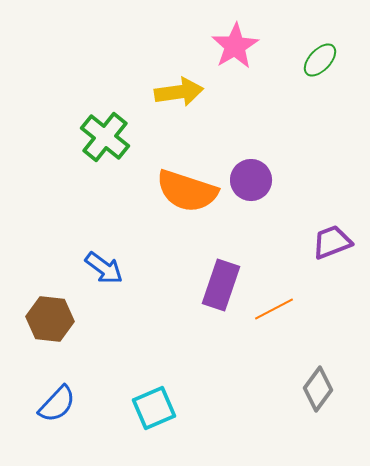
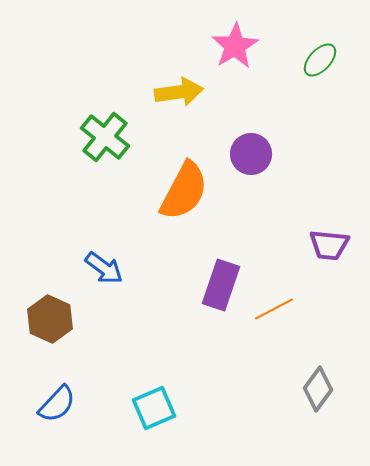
purple circle: moved 26 px up
orange semicircle: moved 3 px left; rotated 80 degrees counterclockwise
purple trapezoid: moved 3 px left, 3 px down; rotated 153 degrees counterclockwise
brown hexagon: rotated 18 degrees clockwise
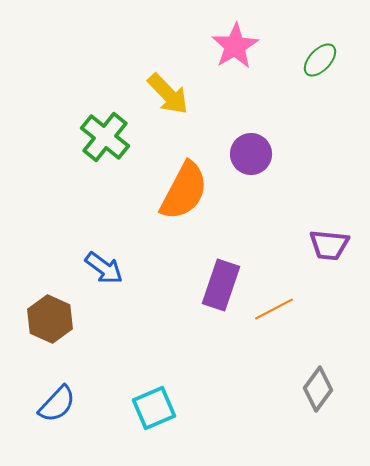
yellow arrow: moved 11 px left, 2 px down; rotated 54 degrees clockwise
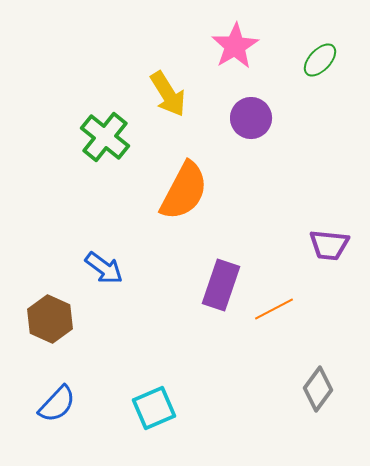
yellow arrow: rotated 12 degrees clockwise
purple circle: moved 36 px up
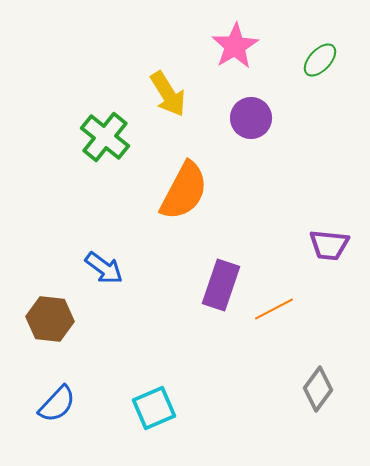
brown hexagon: rotated 18 degrees counterclockwise
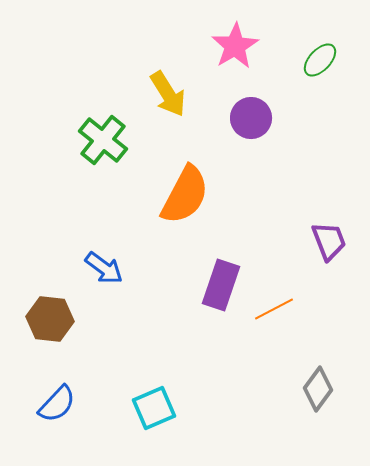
green cross: moved 2 px left, 3 px down
orange semicircle: moved 1 px right, 4 px down
purple trapezoid: moved 4 px up; rotated 117 degrees counterclockwise
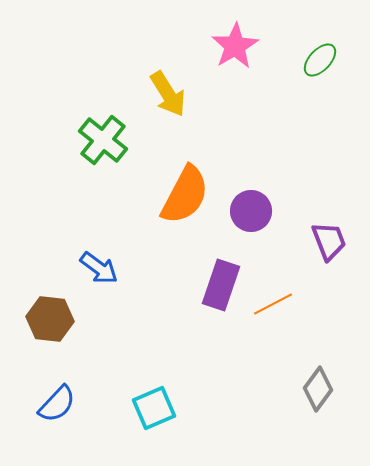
purple circle: moved 93 px down
blue arrow: moved 5 px left
orange line: moved 1 px left, 5 px up
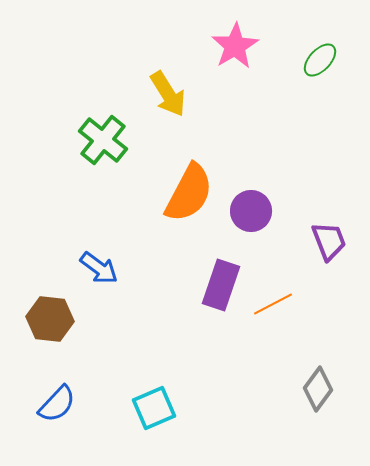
orange semicircle: moved 4 px right, 2 px up
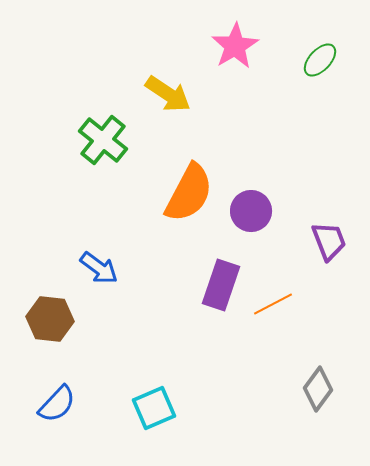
yellow arrow: rotated 24 degrees counterclockwise
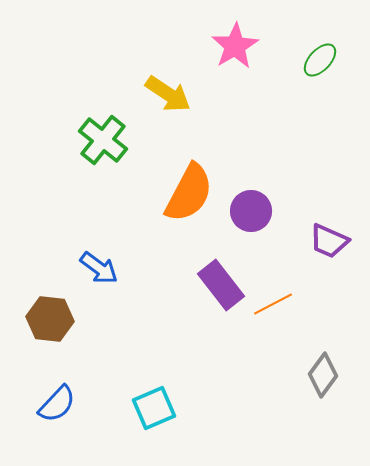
purple trapezoid: rotated 135 degrees clockwise
purple rectangle: rotated 57 degrees counterclockwise
gray diamond: moved 5 px right, 14 px up
